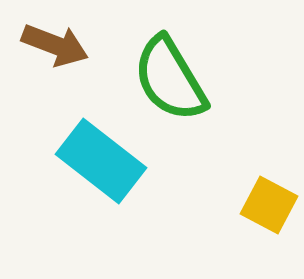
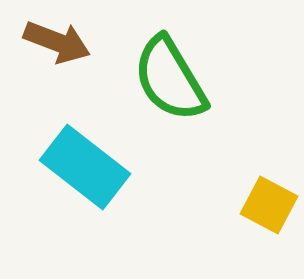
brown arrow: moved 2 px right, 3 px up
cyan rectangle: moved 16 px left, 6 px down
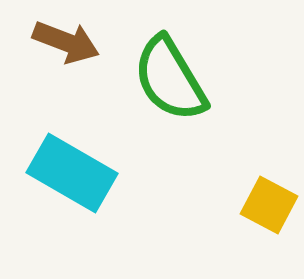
brown arrow: moved 9 px right
cyan rectangle: moved 13 px left, 6 px down; rotated 8 degrees counterclockwise
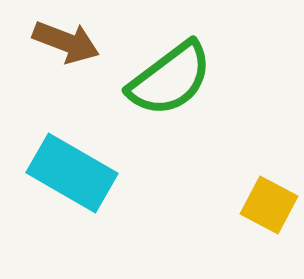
green semicircle: rotated 96 degrees counterclockwise
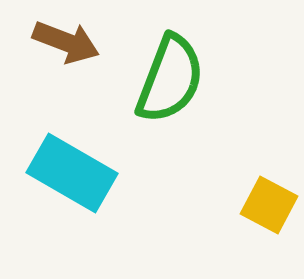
green semicircle: rotated 32 degrees counterclockwise
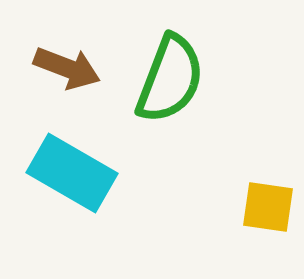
brown arrow: moved 1 px right, 26 px down
yellow square: moved 1 px left, 2 px down; rotated 20 degrees counterclockwise
